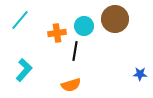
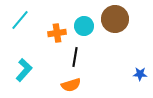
black line: moved 6 px down
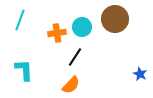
cyan line: rotated 20 degrees counterclockwise
cyan circle: moved 2 px left, 1 px down
black line: rotated 24 degrees clockwise
cyan L-shape: rotated 45 degrees counterclockwise
blue star: rotated 24 degrees clockwise
orange semicircle: rotated 30 degrees counterclockwise
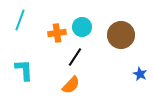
brown circle: moved 6 px right, 16 px down
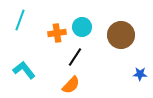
cyan L-shape: rotated 35 degrees counterclockwise
blue star: rotated 24 degrees counterclockwise
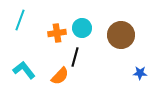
cyan circle: moved 1 px down
black line: rotated 18 degrees counterclockwise
blue star: moved 1 px up
orange semicircle: moved 11 px left, 9 px up
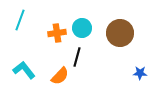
brown circle: moved 1 px left, 2 px up
black line: moved 2 px right
